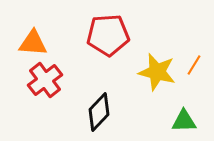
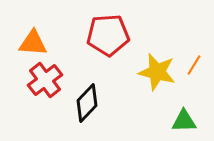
black diamond: moved 12 px left, 9 px up
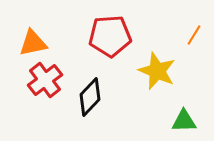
red pentagon: moved 2 px right, 1 px down
orange triangle: rotated 16 degrees counterclockwise
orange line: moved 30 px up
yellow star: moved 1 px up; rotated 9 degrees clockwise
black diamond: moved 3 px right, 6 px up
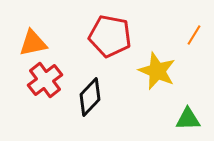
red pentagon: rotated 15 degrees clockwise
green triangle: moved 4 px right, 2 px up
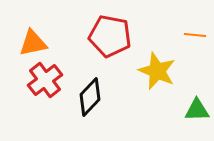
orange line: moved 1 px right; rotated 65 degrees clockwise
green triangle: moved 9 px right, 9 px up
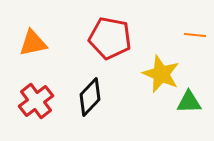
red pentagon: moved 2 px down
yellow star: moved 4 px right, 3 px down
red cross: moved 9 px left, 21 px down
green triangle: moved 8 px left, 8 px up
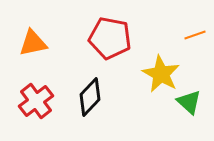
orange line: rotated 25 degrees counterclockwise
yellow star: rotated 6 degrees clockwise
green triangle: rotated 44 degrees clockwise
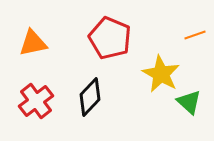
red pentagon: rotated 12 degrees clockwise
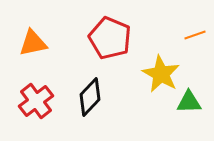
green triangle: rotated 44 degrees counterclockwise
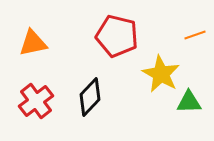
red pentagon: moved 7 px right, 2 px up; rotated 9 degrees counterclockwise
